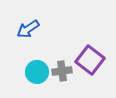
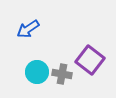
gray cross: moved 3 px down; rotated 18 degrees clockwise
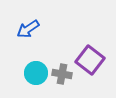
cyan circle: moved 1 px left, 1 px down
